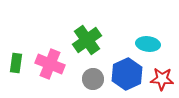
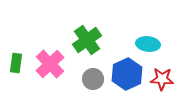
pink cross: rotated 24 degrees clockwise
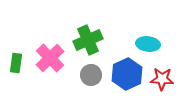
green cross: moved 1 px right; rotated 12 degrees clockwise
pink cross: moved 6 px up
gray circle: moved 2 px left, 4 px up
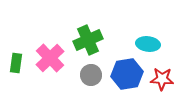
blue hexagon: rotated 16 degrees clockwise
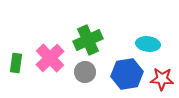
gray circle: moved 6 px left, 3 px up
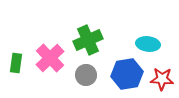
gray circle: moved 1 px right, 3 px down
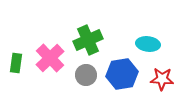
blue hexagon: moved 5 px left
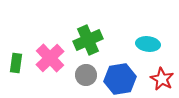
blue hexagon: moved 2 px left, 5 px down
red star: rotated 25 degrees clockwise
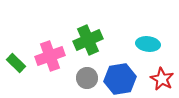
pink cross: moved 2 px up; rotated 24 degrees clockwise
green rectangle: rotated 54 degrees counterclockwise
gray circle: moved 1 px right, 3 px down
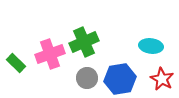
green cross: moved 4 px left, 2 px down
cyan ellipse: moved 3 px right, 2 px down
pink cross: moved 2 px up
